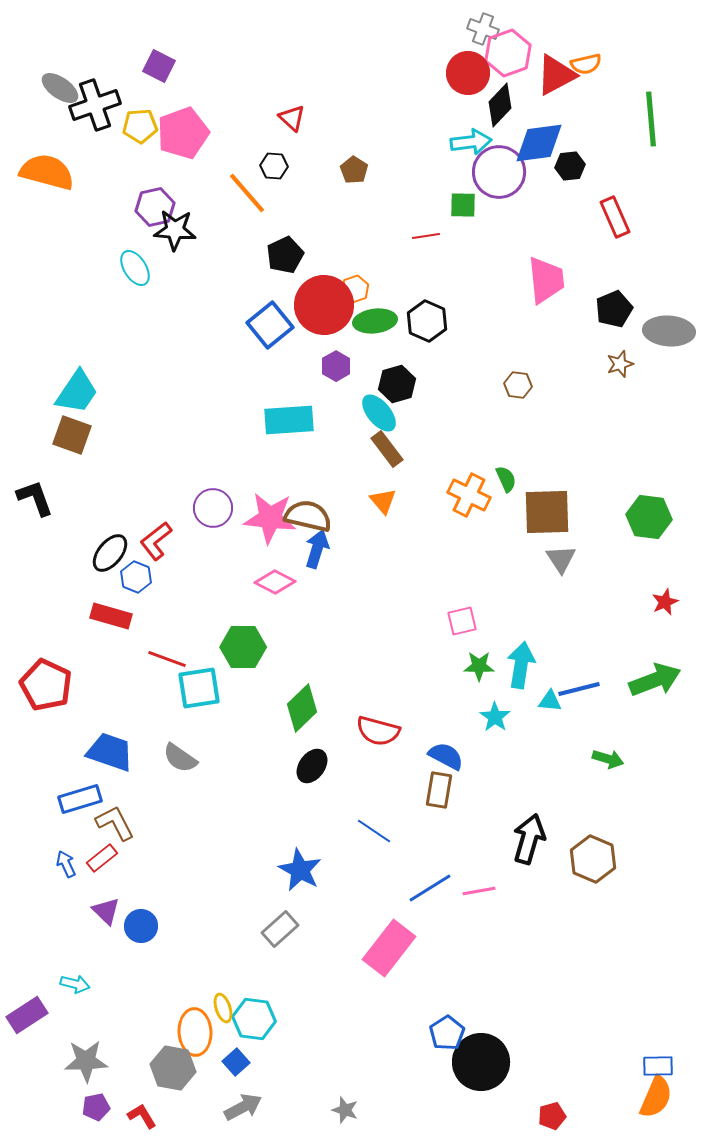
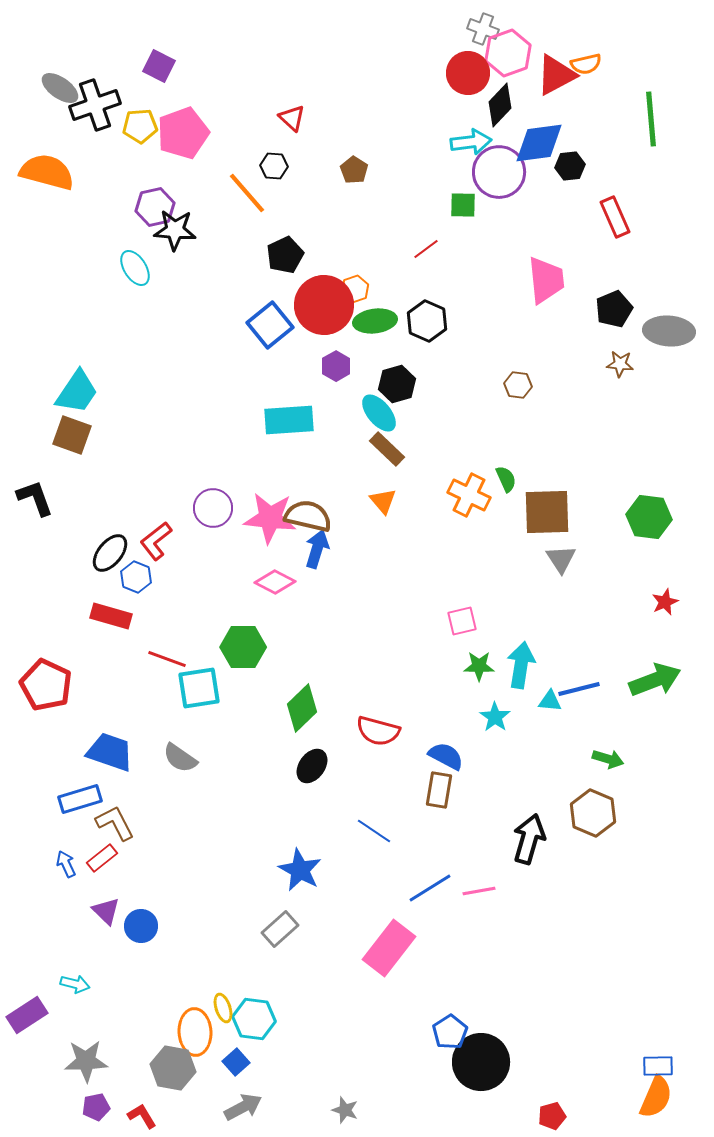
red line at (426, 236): moved 13 px down; rotated 28 degrees counterclockwise
brown star at (620, 364): rotated 24 degrees clockwise
brown rectangle at (387, 449): rotated 9 degrees counterclockwise
brown hexagon at (593, 859): moved 46 px up
blue pentagon at (447, 1033): moved 3 px right, 1 px up
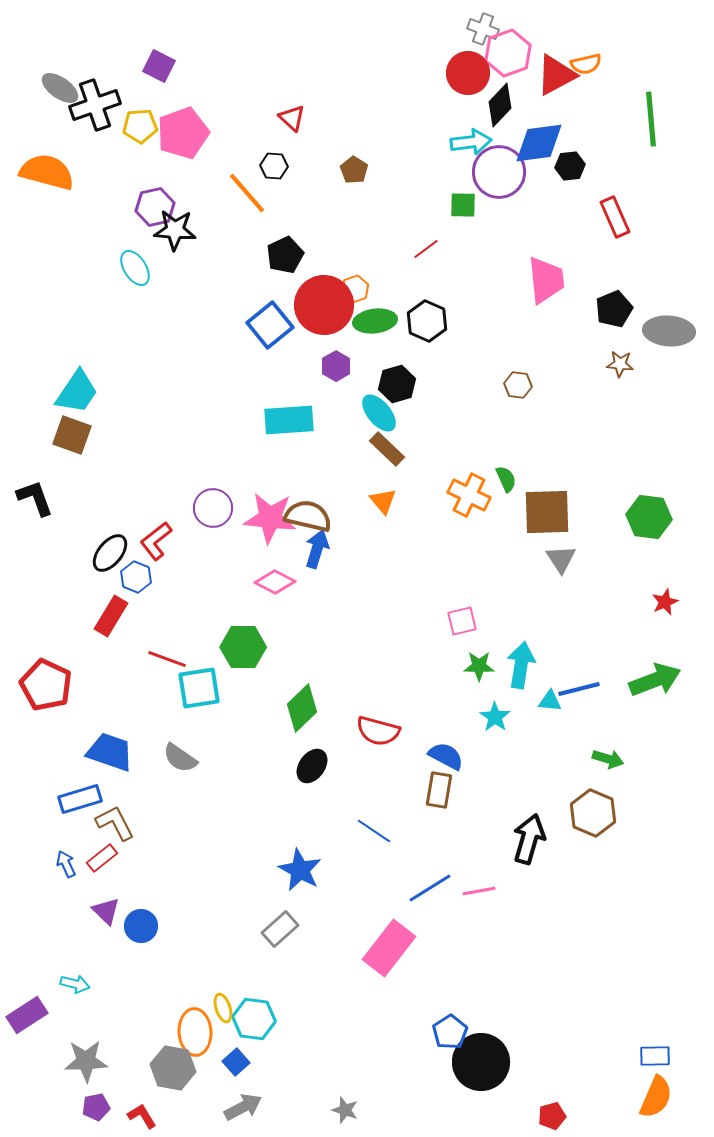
red rectangle at (111, 616): rotated 75 degrees counterclockwise
blue rectangle at (658, 1066): moved 3 px left, 10 px up
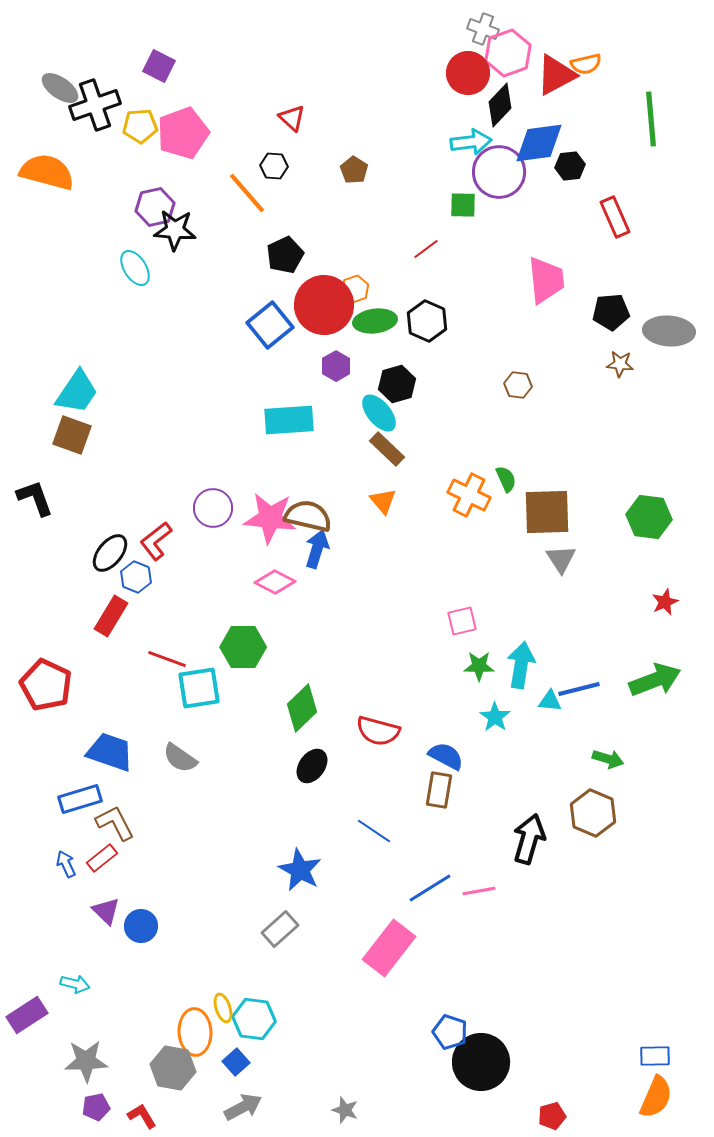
black pentagon at (614, 309): moved 3 px left, 3 px down; rotated 18 degrees clockwise
blue pentagon at (450, 1032): rotated 20 degrees counterclockwise
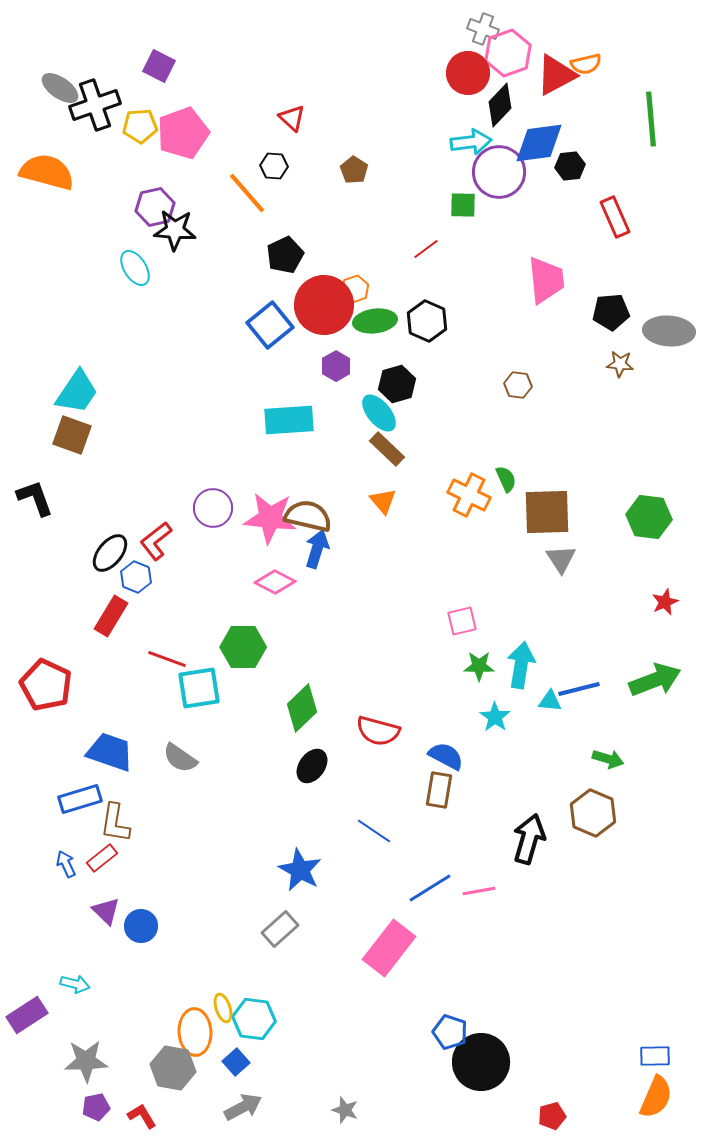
brown L-shape at (115, 823): rotated 144 degrees counterclockwise
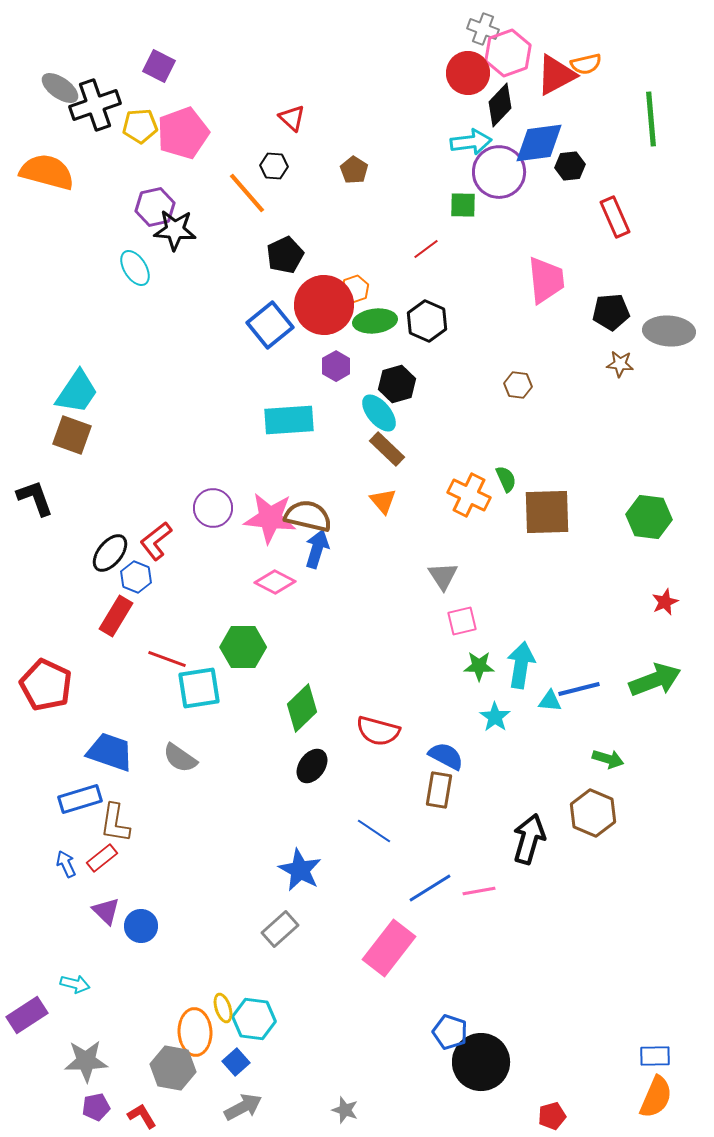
gray triangle at (561, 559): moved 118 px left, 17 px down
red rectangle at (111, 616): moved 5 px right
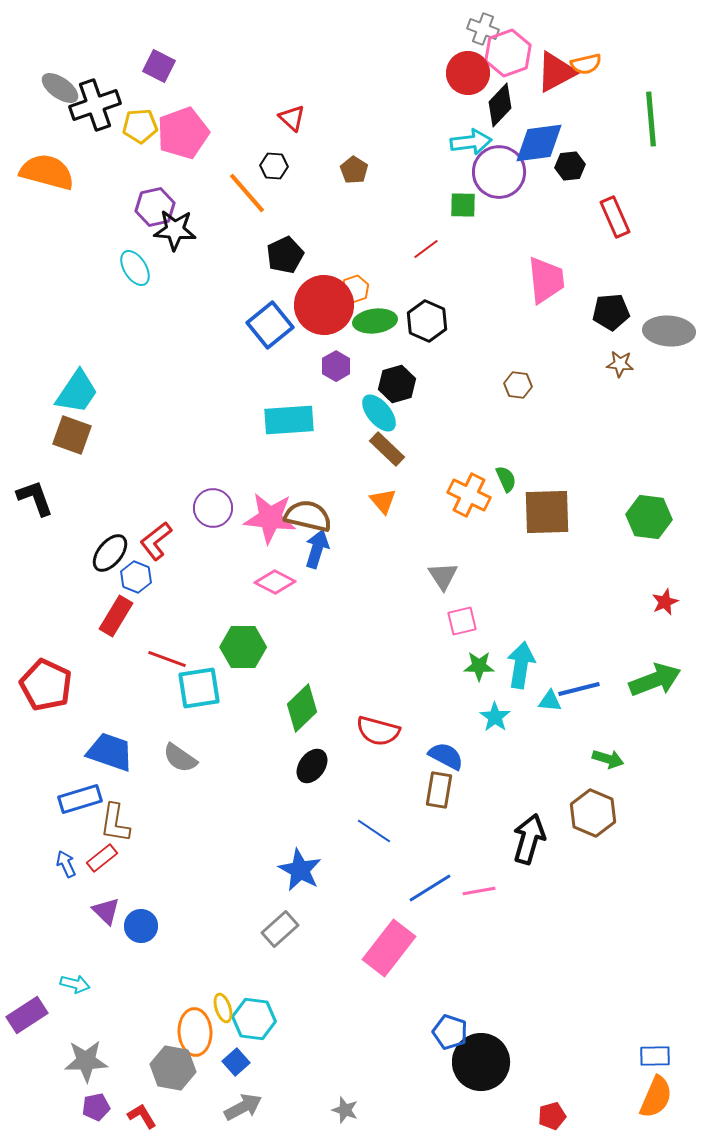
red triangle at (556, 75): moved 3 px up
